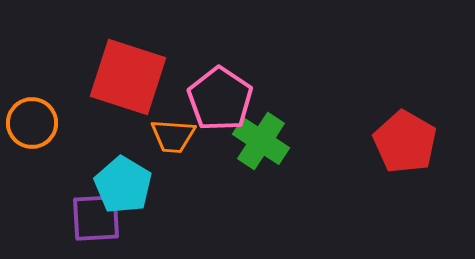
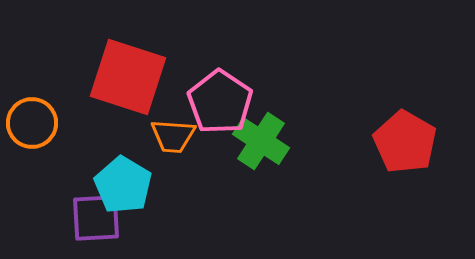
pink pentagon: moved 3 px down
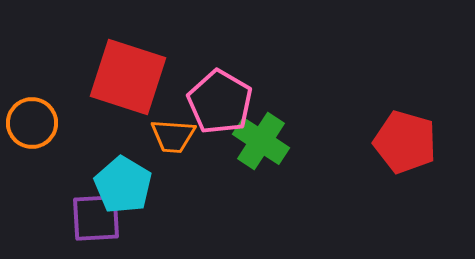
pink pentagon: rotated 4 degrees counterclockwise
red pentagon: rotated 14 degrees counterclockwise
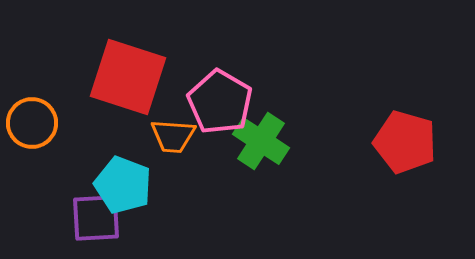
cyan pentagon: rotated 10 degrees counterclockwise
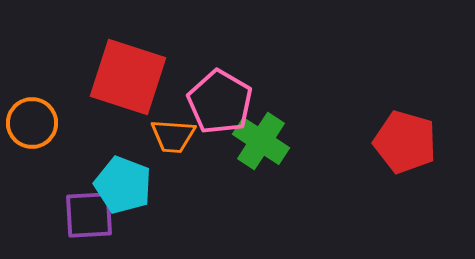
purple square: moved 7 px left, 3 px up
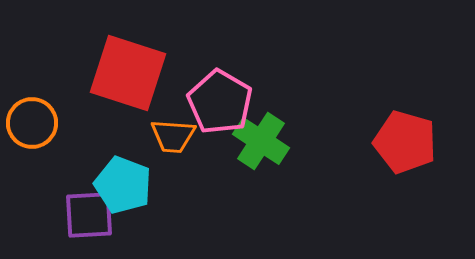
red square: moved 4 px up
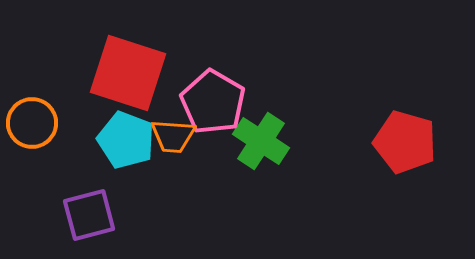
pink pentagon: moved 7 px left
cyan pentagon: moved 3 px right, 45 px up
purple square: rotated 12 degrees counterclockwise
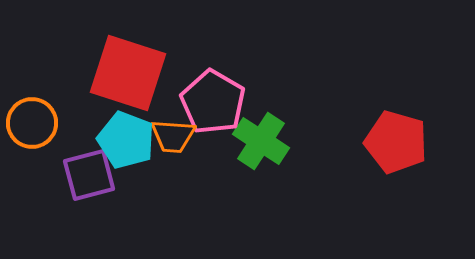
red pentagon: moved 9 px left
purple square: moved 40 px up
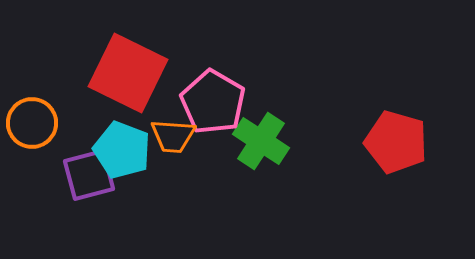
red square: rotated 8 degrees clockwise
cyan pentagon: moved 4 px left, 10 px down
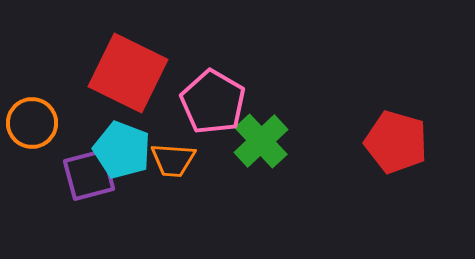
orange trapezoid: moved 24 px down
green cross: rotated 14 degrees clockwise
